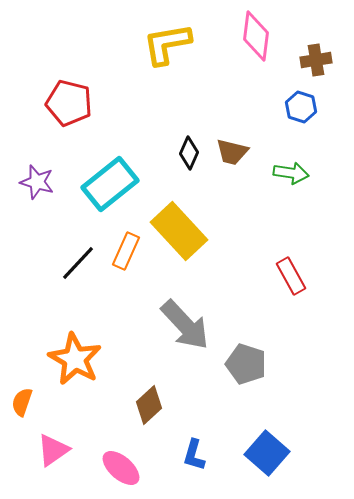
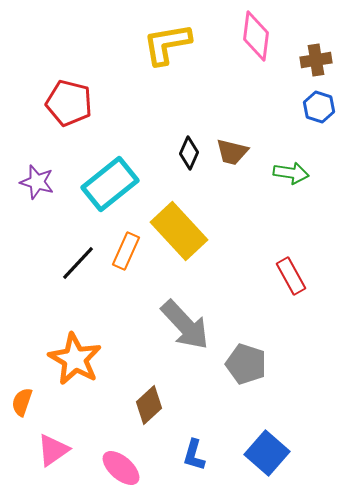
blue hexagon: moved 18 px right
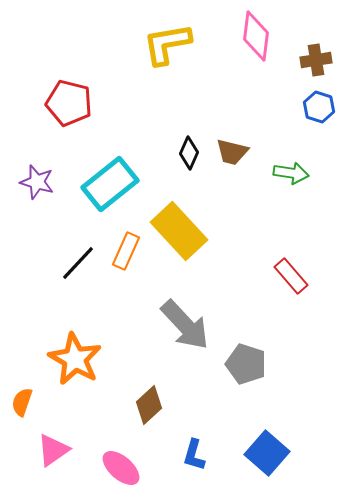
red rectangle: rotated 12 degrees counterclockwise
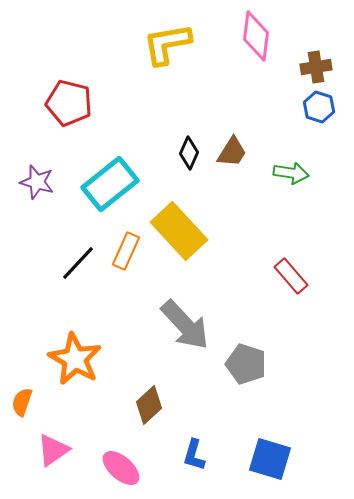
brown cross: moved 7 px down
brown trapezoid: rotated 72 degrees counterclockwise
blue square: moved 3 px right, 6 px down; rotated 24 degrees counterclockwise
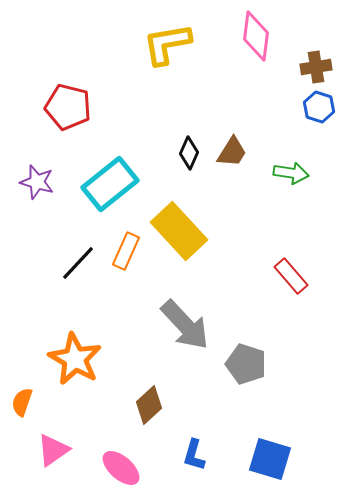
red pentagon: moved 1 px left, 4 px down
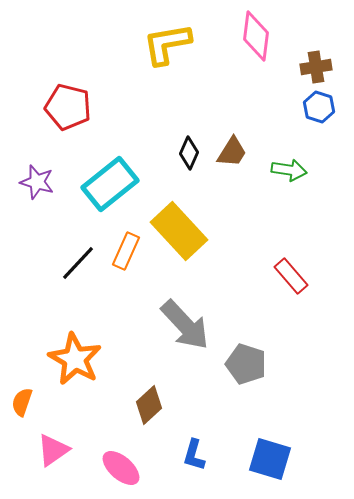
green arrow: moved 2 px left, 3 px up
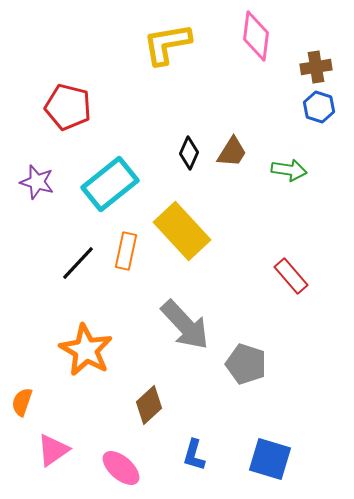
yellow rectangle: moved 3 px right
orange rectangle: rotated 12 degrees counterclockwise
orange star: moved 11 px right, 9 px up
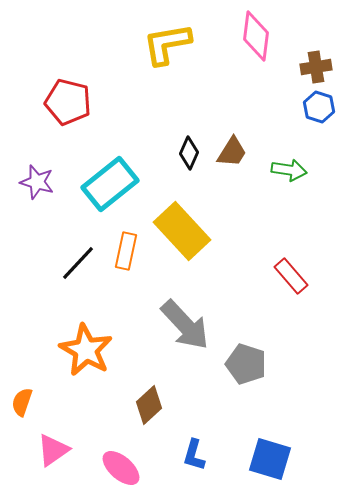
red pentagon: moved 5 px up
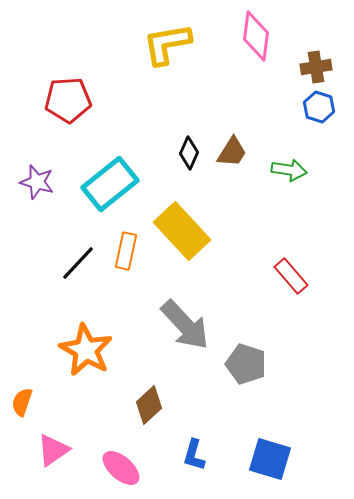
red pentagon: moved 2 px up; rotated 18 degrees counterclockwise
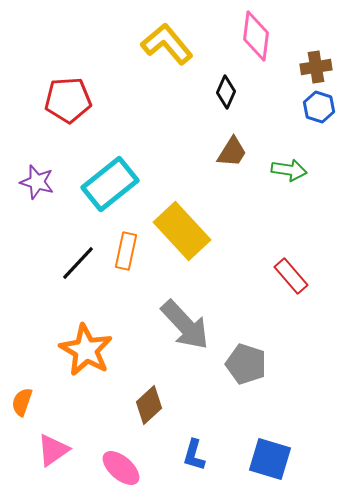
yellow L-shape: rotated 60 degrees clockwise
black diamond: moved 37 px right, 61 px up
